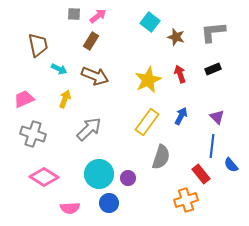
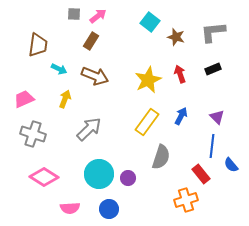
brown trapezoid: rotated 20 degrees clockwise
blue circle: moved 6 px down
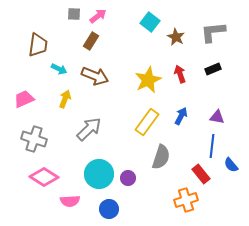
brown star: rotated 12 degrees clockwise
purple triangle: rotated 35 degrees counterclockwise
gray cross: moved 1 px right, 5 px down
pink semicircle: moved 7 px up
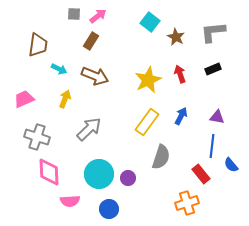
gray cross: moved 3 px right, 2 px up
pink diamond: moved 5 px right, 5 px up; rotated 56 degrees clockwise
orange cross: moved 1 px right, 3 px down
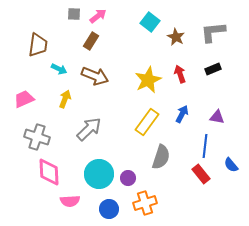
blue arrow: moved 1 px right, 2 px up
blue line: moved 7 px left
orange cross: moved 42 px left
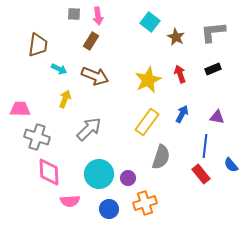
pink arrow: rotated 120 degrees clockwise
pink trapezoid: moved 4 px left, 10 px down; rotated 25 degrees clockwise
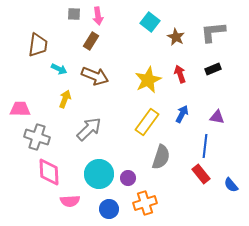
blue semicircle: moved 20 px down
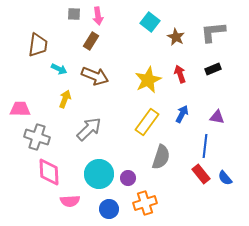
blue semicircle: moved 6 px left, 7 px up
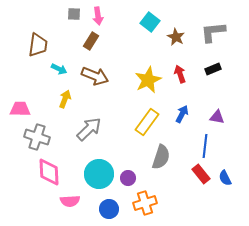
blue semicircle: rotated 14 degrees clockwise
